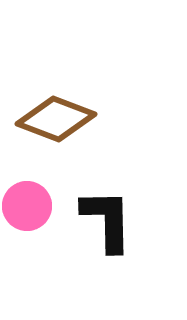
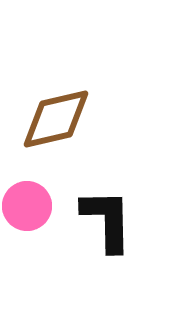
brown diamond: rotated 34 degrees counterclockwise
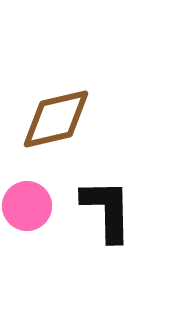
black L-shape: moved 10 px up
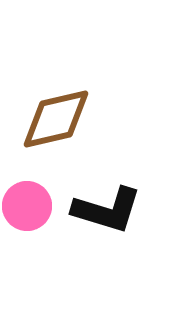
black L-shape: rotated 108 degrees clockwise
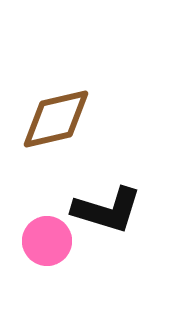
pink circle: moved 20 px right, 35 px down
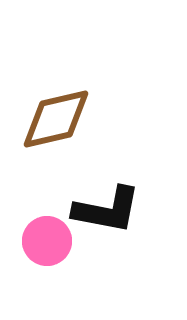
black L-shape: rotated 6 degrees counterclockwise
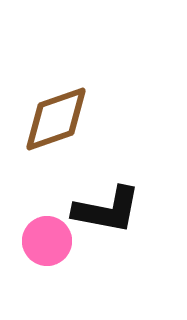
brown diamond: rotated 6 degrees counterclockwise
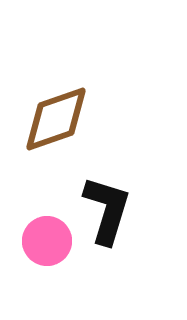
black L-shape: rotated 84 degrees counterclockwise
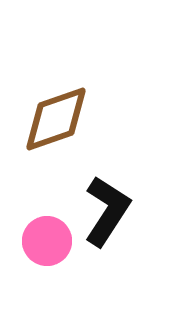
black L-shape: moved 1 px down; rotated 16 degrees clockwise
